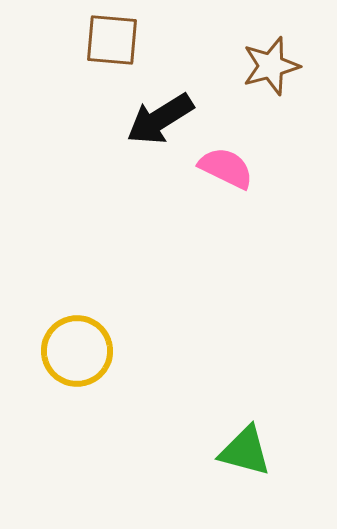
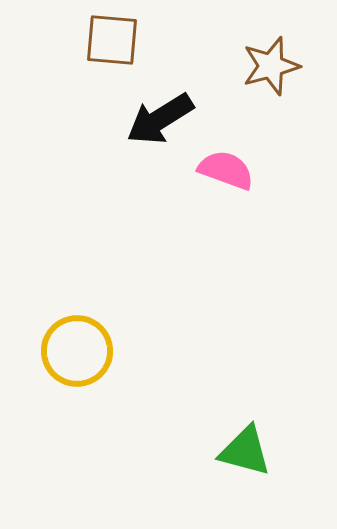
pink semicircle: moved 2 px down; rotated 6 degrees counterclockwise
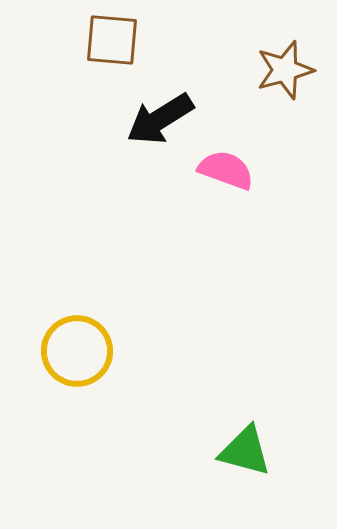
brown star: moved 14 px right, 4 px down
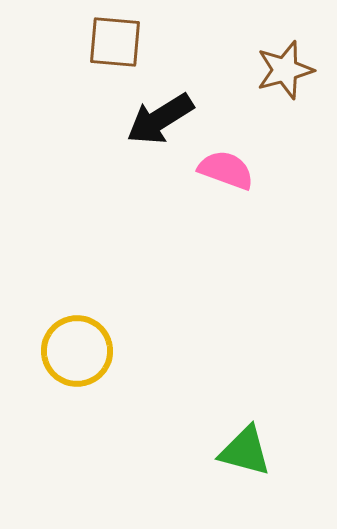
brown square: moved 3 px right, 2 px down
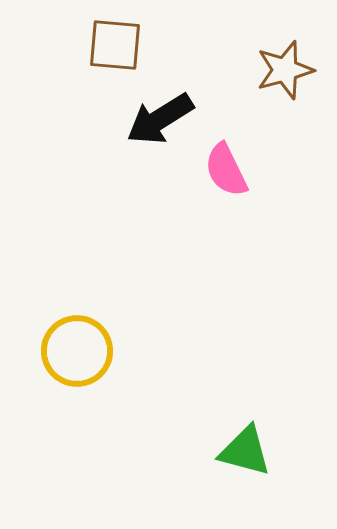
brown square: moved 3 px down
pink semicircle: rotated 136 degrees counterclockwise
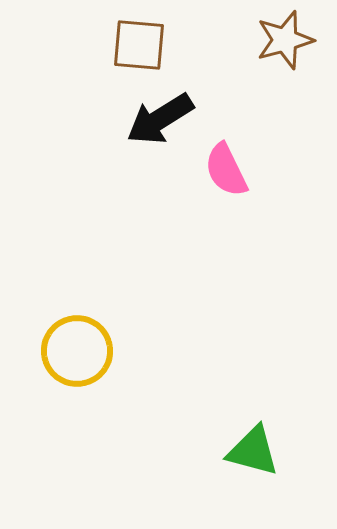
brown square: moved 24 px right
brown star: moved 30 px up
green triangle: moved 8 px right
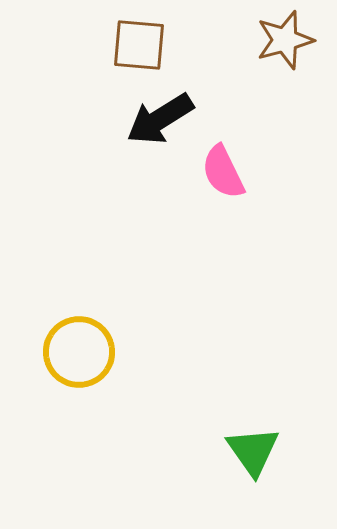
pink semicircle: moved 3 px left, 2 px down
yellow circle: moved 2 px right, 1 px down
green triangle: rotated 40 degrees clockwise
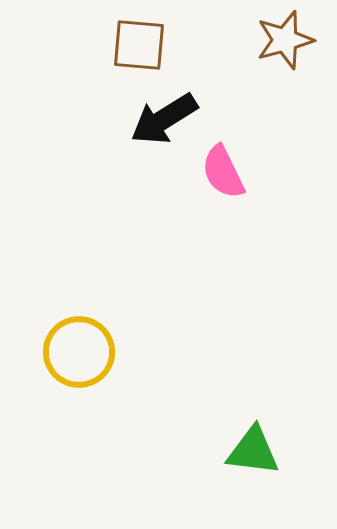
black arrow: moved 4 px right
green triangle: rotated 48 degrees counterclockwise
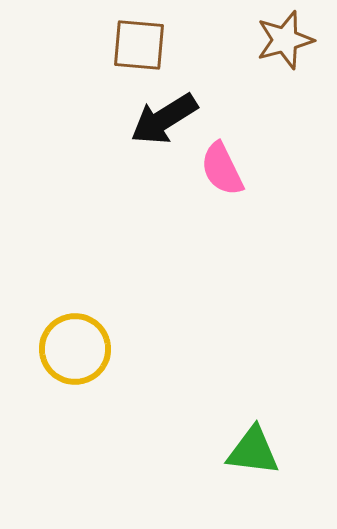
pink semicircle: moved 1 px left, 3 px up
yellow circle: moved 4 px left, 3 px up
